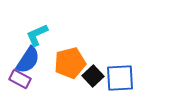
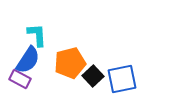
cyan L-shape: rotated 110 degrees clockwise
blue square: moved 2 px right, 1 px down; rotated 8 degrees counterclockwise
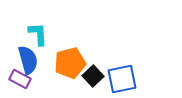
cyan L-shape: moved 1 px right, 1 px up
blue semicircle: rotated 48 degrees counterclockwise
